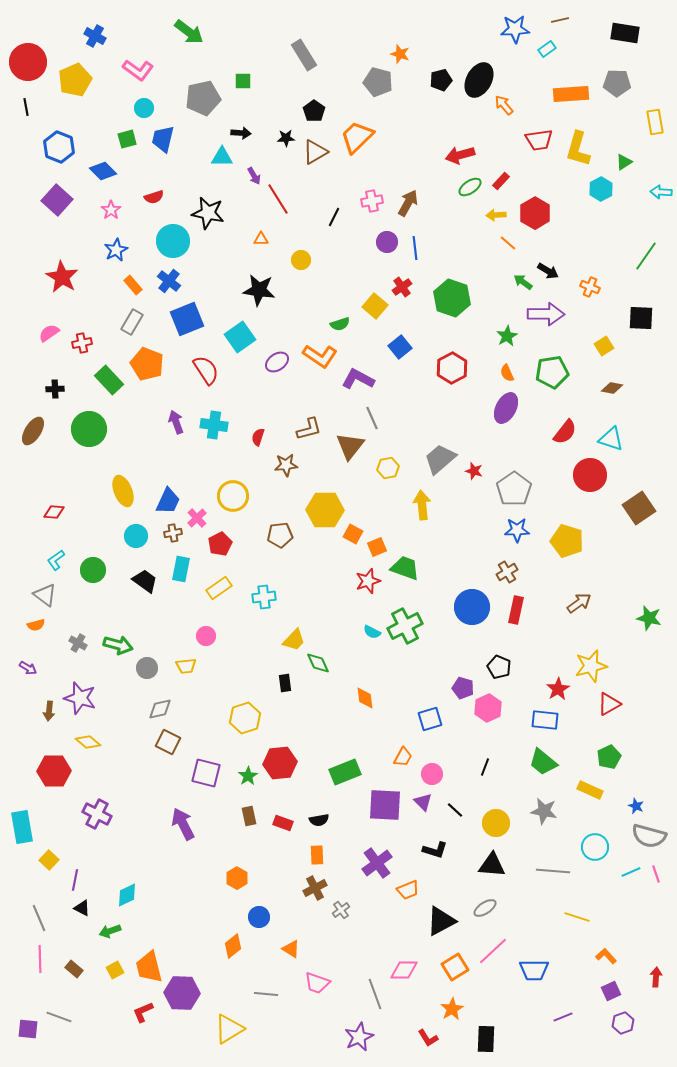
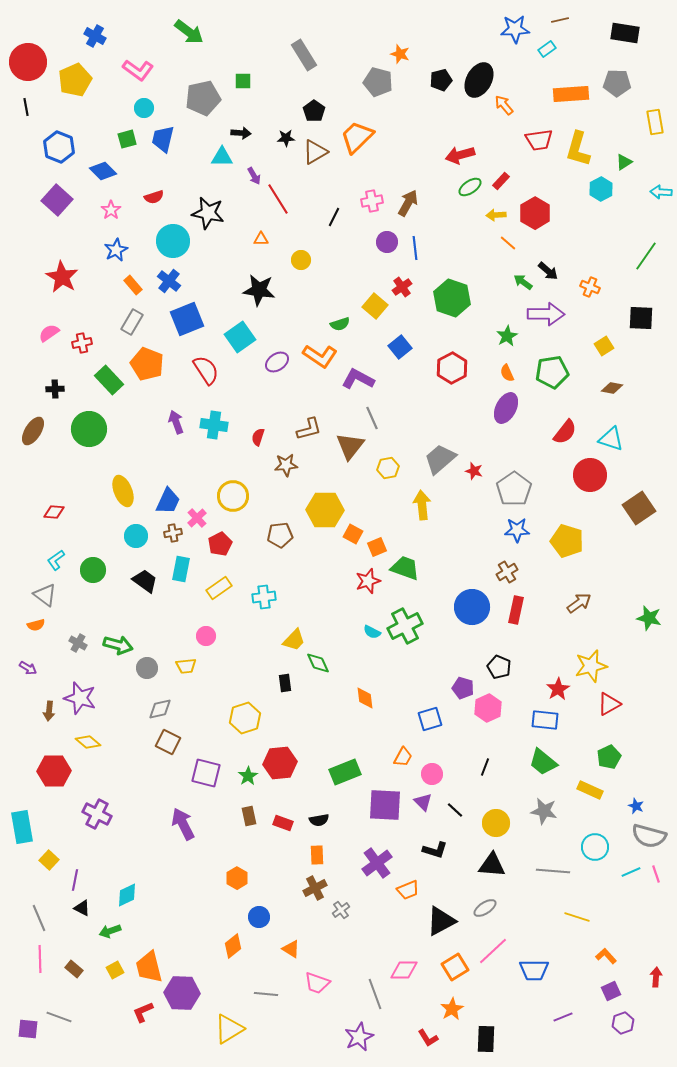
black arrow at (548, 271): rotated 10 degrees clockwise
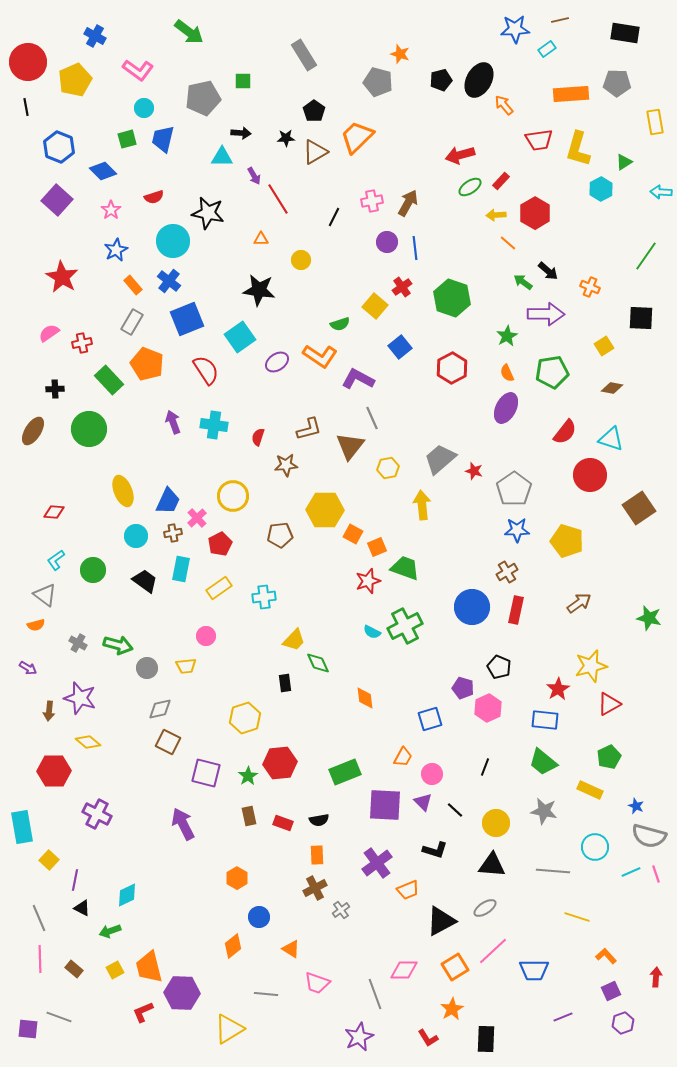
purple arrow at (176, 422): moved 3 px left
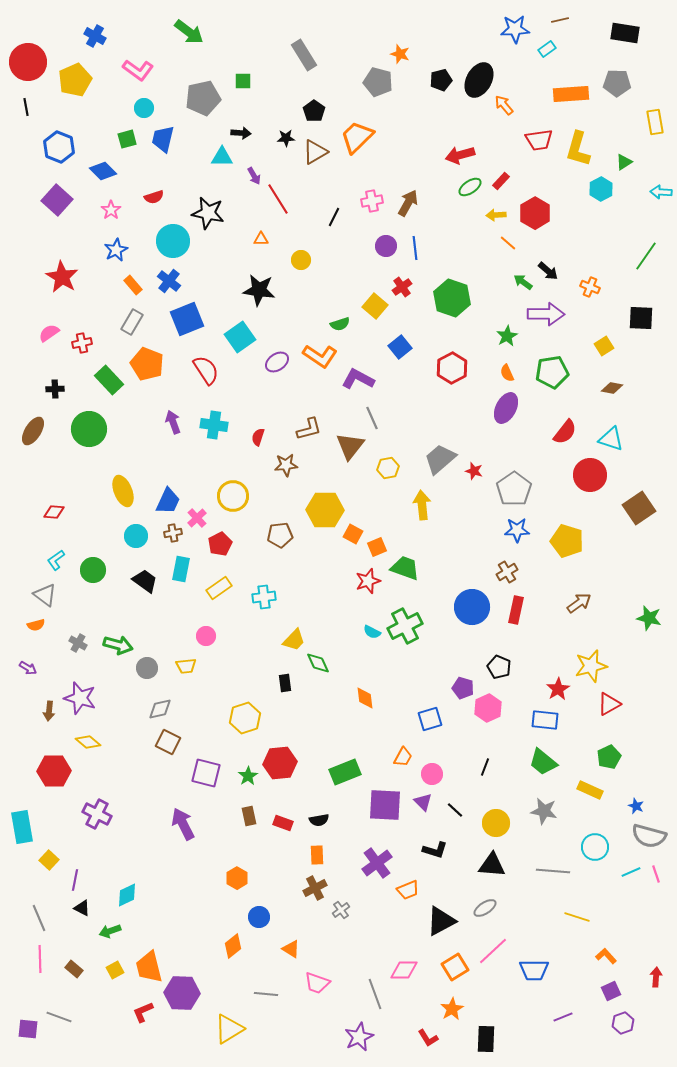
purple circle at (387, 242): moved 1 px left, 4 px down
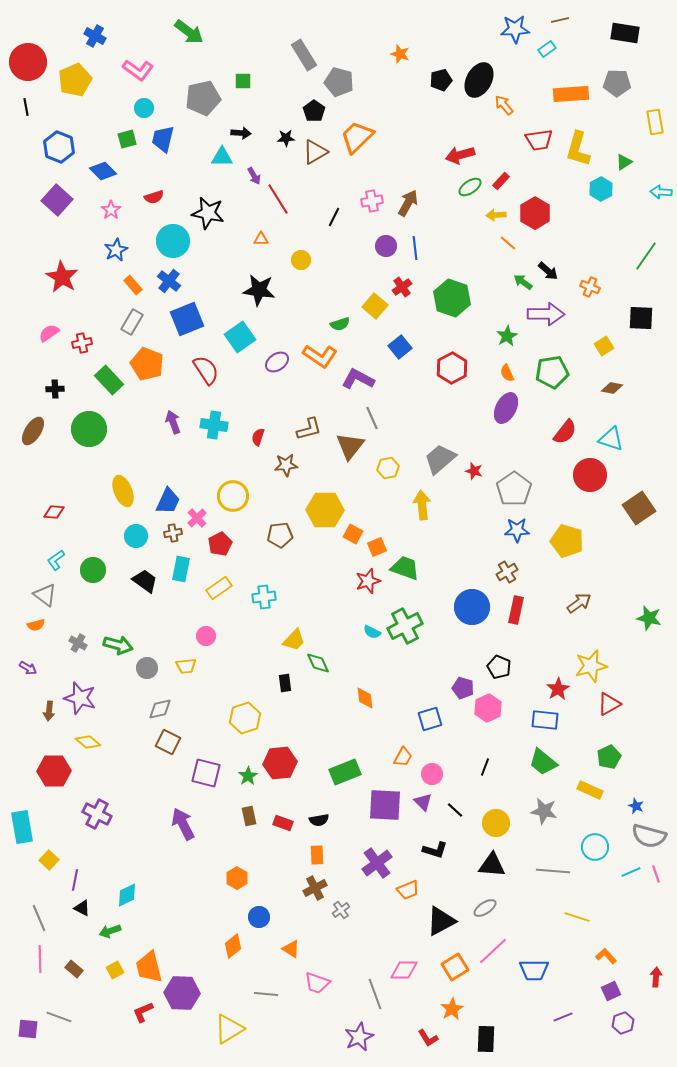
gray pentagon at (378, 82): moved 39 px left
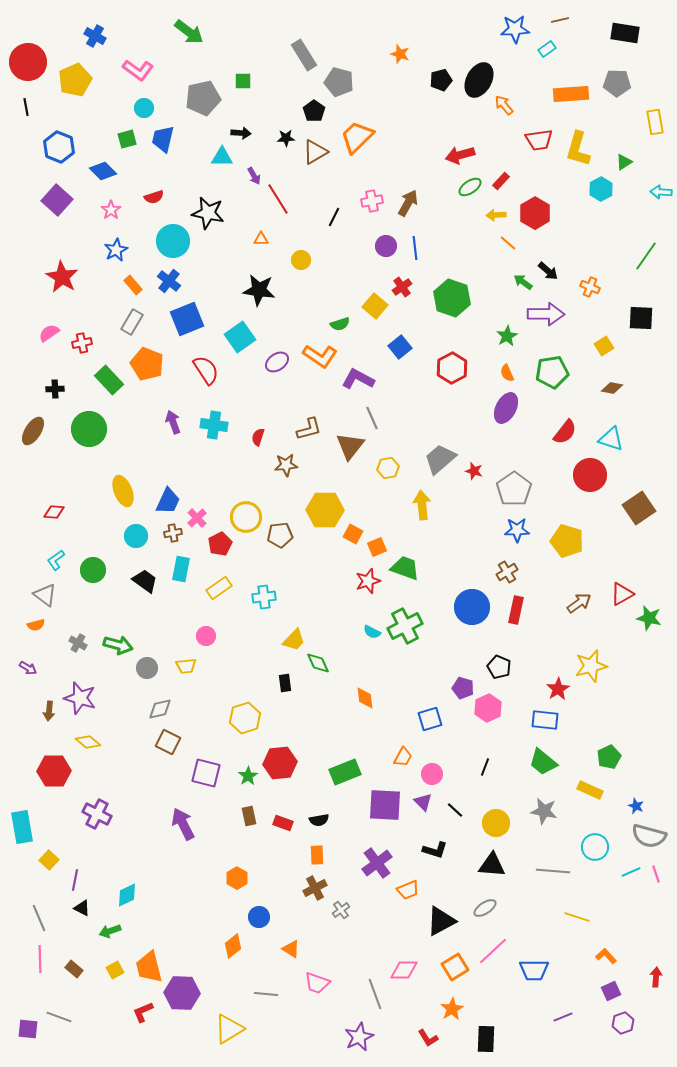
yellow circle at (233, 496): moved 13 px right, 21 px down
red triangle at (609, 704): moved 13 px right, 110 px up
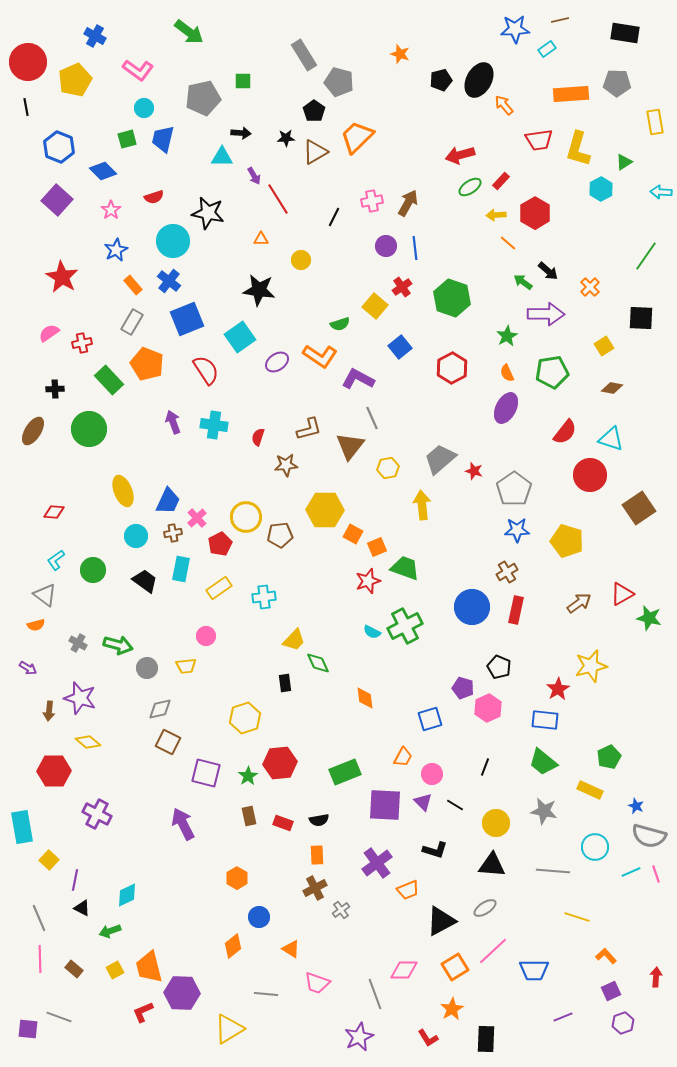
orange cross at (590, 287): rotated 24 degrees clockwise
black line at (455, 810): moved 5 px up; rotated 12 degrees counterclockwise
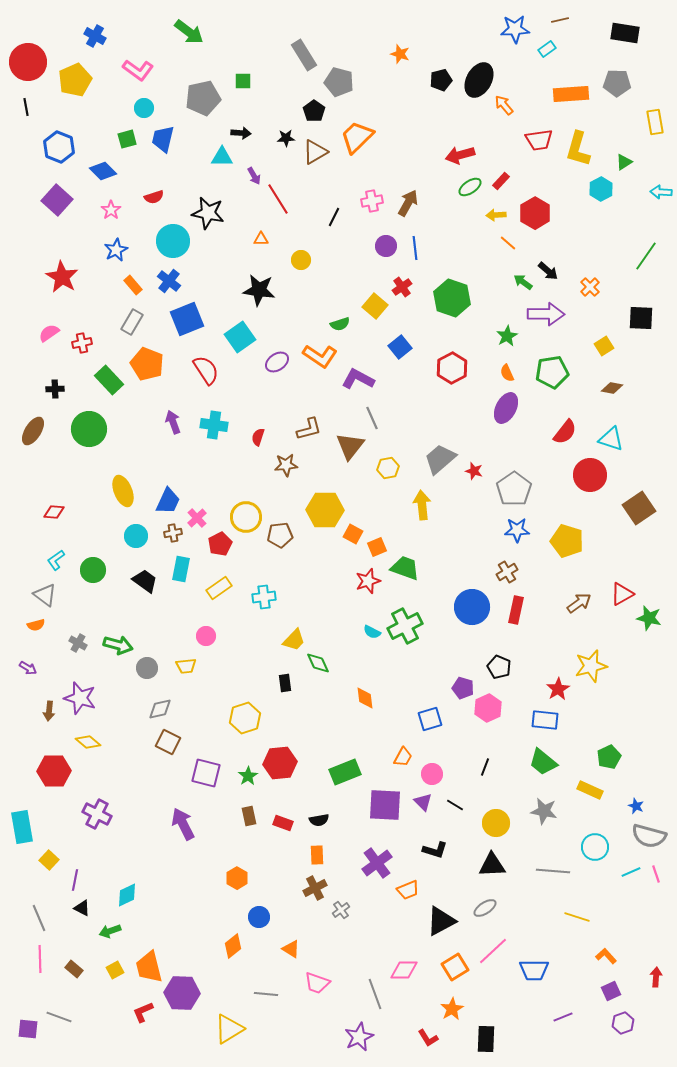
black triangle at (492, 865): rotated 8 degrees counterclockwise
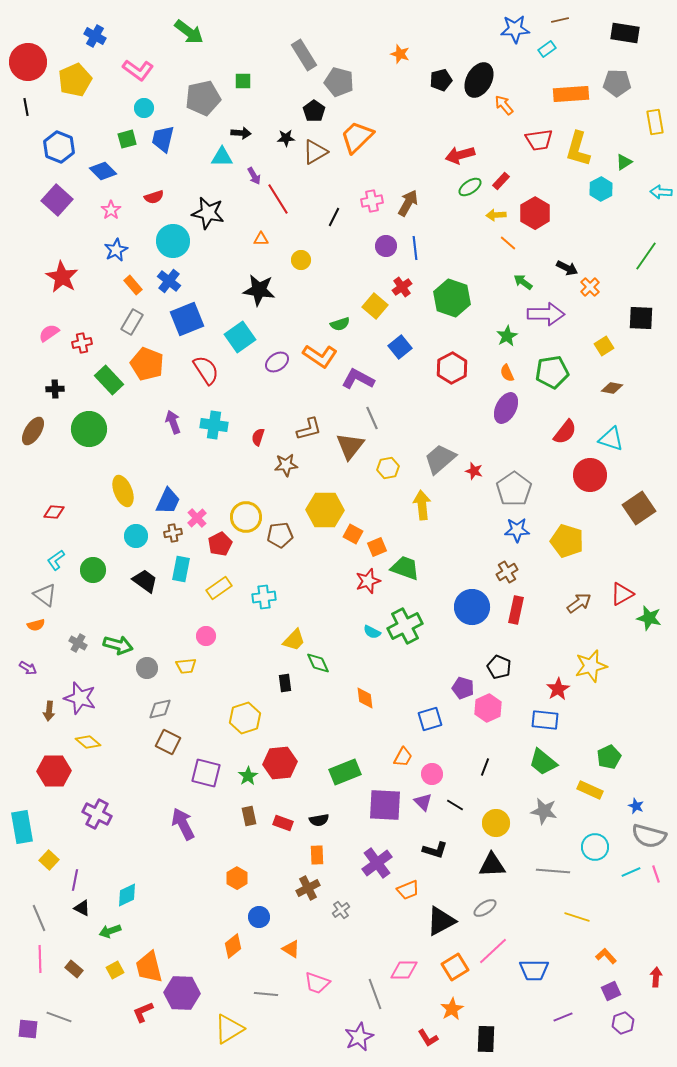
black arrow at (548, 271): moved 19 px right, 3 px up; rotated 15 degrees counterclockwise
brown cross at (315, 888): moved 7 px left
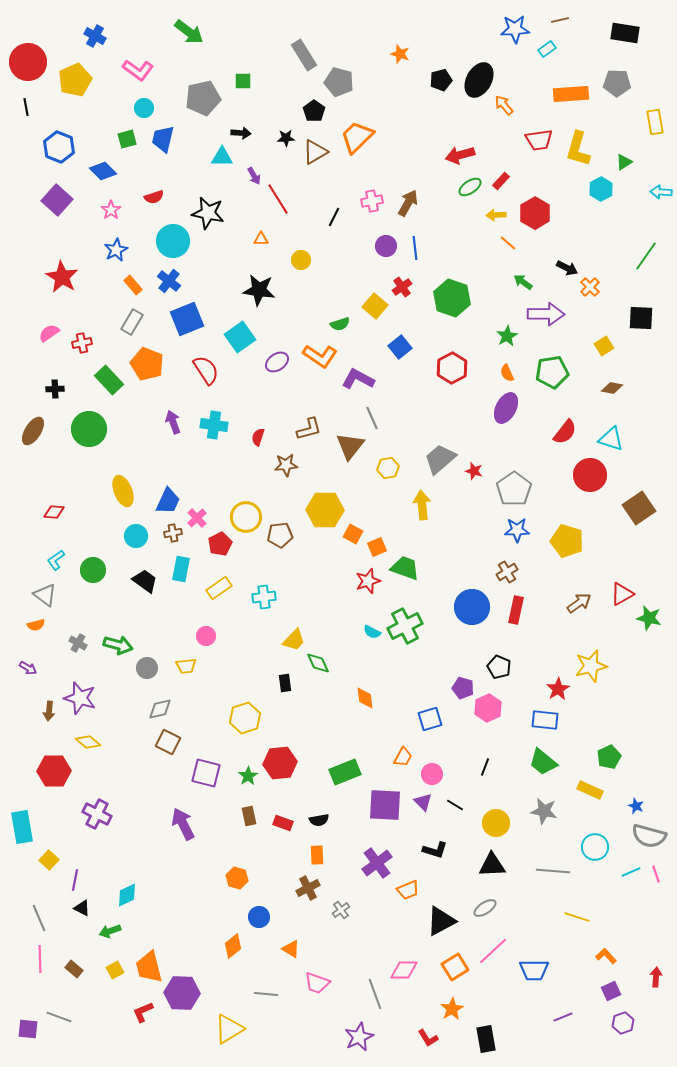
orange hexagon at (237, 878): rotated 15 degrees counterclockwise
black rectangle at (486, 1039): rotated 12 degrees counterclockwise
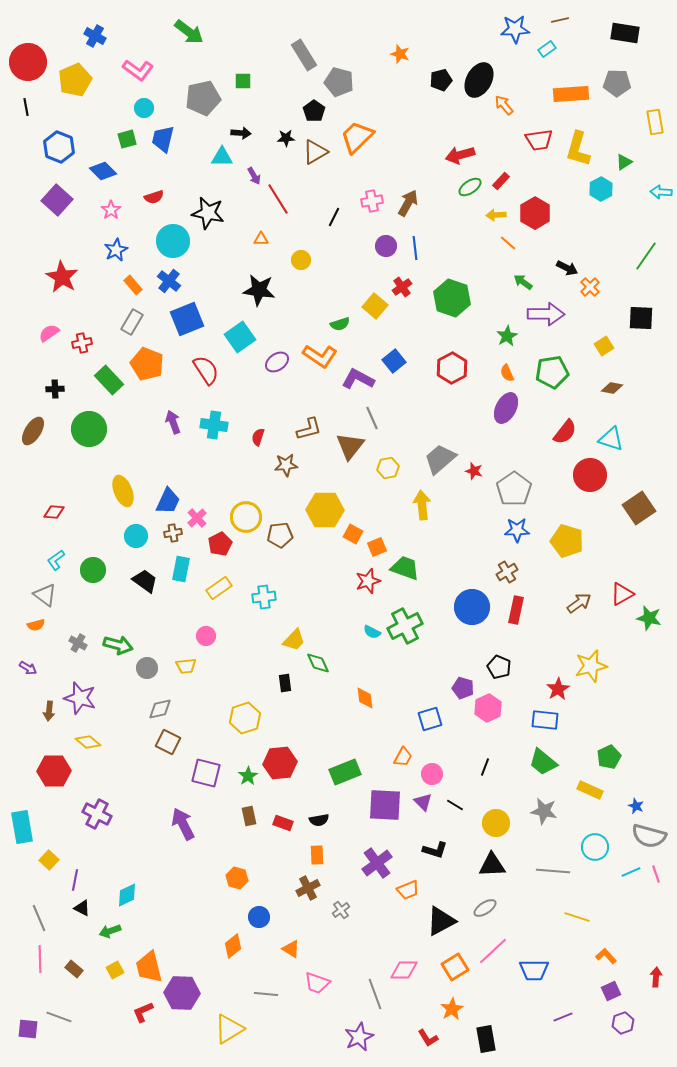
blue square at (400, 347): moved 6 px left, 14 px down
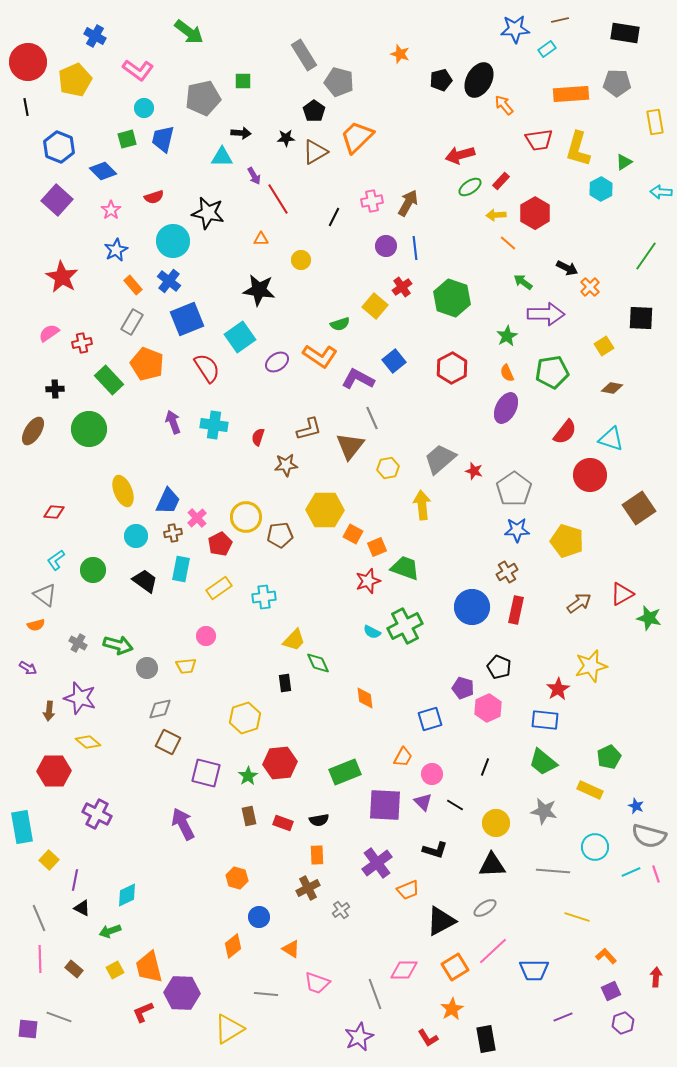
red semicircle at (206, 370): moved 1 px right, 2 px up
